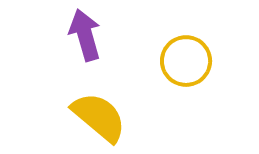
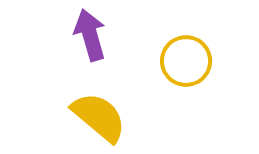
purple arrow: moved 5 px right
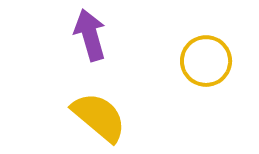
yellow circle: moved 20 px right
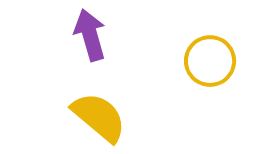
yellow circle: moved 4 px right
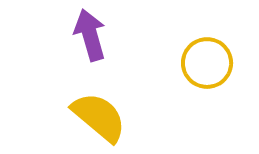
yellow circle: moved 3 px left, 2 px down
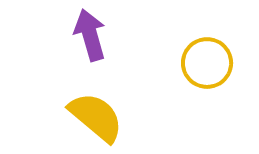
yellow semicircle: moved 3 px left
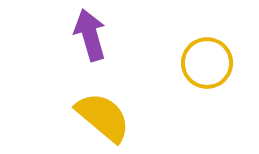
yellow semicircle: moved 7 px right
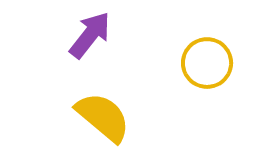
purple arrow: rotated 54 degrees clockwise
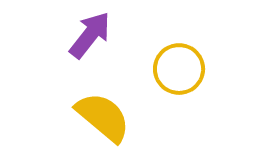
yellow circle: moved 28 px left, 6 px down
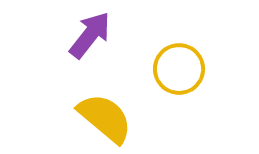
yellow semicircle: moved 2 px right, 1 px down
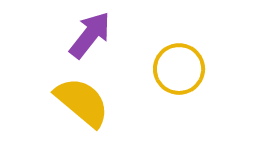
yellow semicircle: moved 23 px left, 16 px up
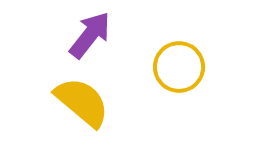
yellow circle: moved 2 px up
